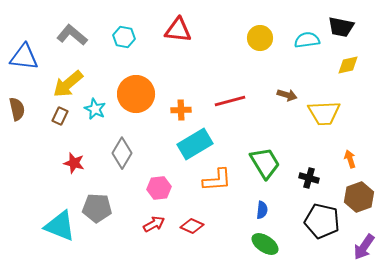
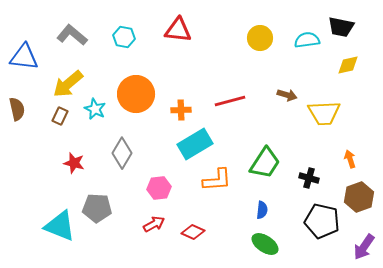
green trapezoid: rotated 64 degrees clockwise
red diamond: moved 1 px right, 6 px down
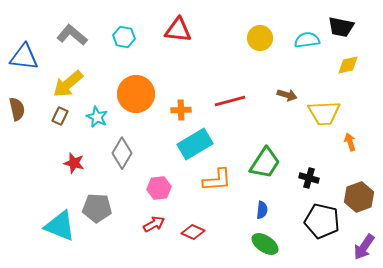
cyan star: moved 2 px right, 8 px down
orange arrow: moved 17 px up
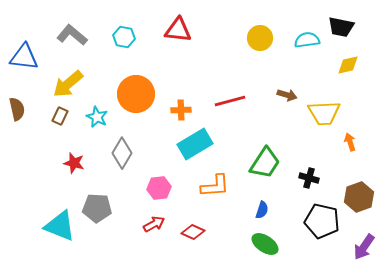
orange L-shape: moved 2 px left, 6 px down
blue semicircle: rotated 12 degrees clockwise
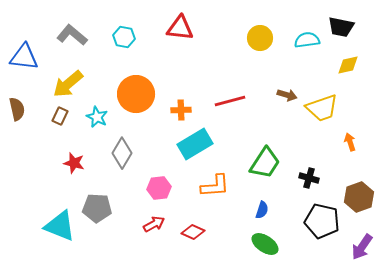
red triangle: moved 2 px right, 2 px up
yellow trapezoid: moved 2 px left, 5 px up; rotated 16 degrees counterclockwise
purple arrow: moved 2 px left
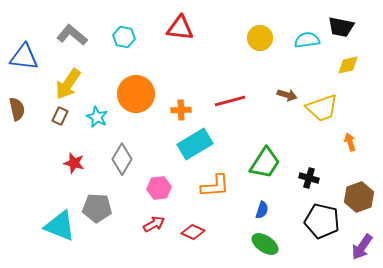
yellow arrow: rotated 16 degrees counterclockwise
gray diamond: moved 6 px down
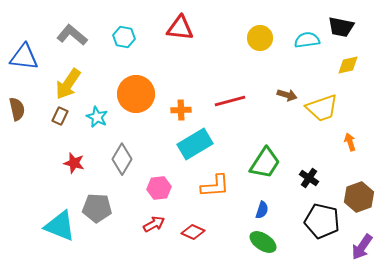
black cross: rotated 18 degrees clockwise
green ellipse: moved 2 px left, 2 px up
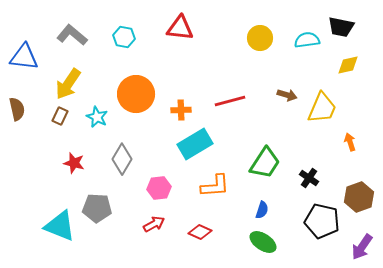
yellow trapezoid: rotated 48 degrees counterclockwise
red diamond: moved 7 px right
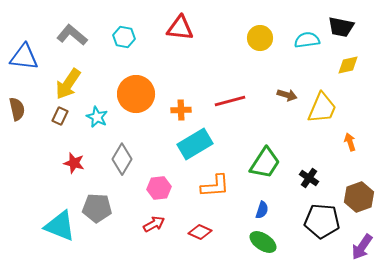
black pentagon: rotated 8 degrees counterclockwise
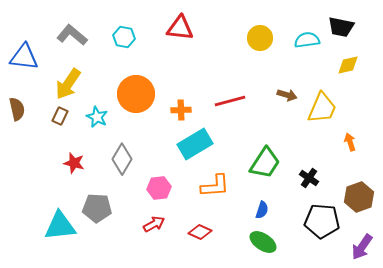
cyan triangle: rotated 28 degrees counterclockwise
